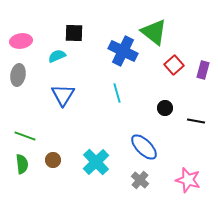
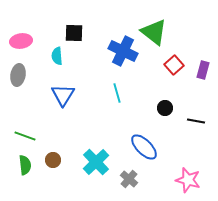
cyan semicircle: rotated 72 degrees counterclockwise
green semicircle: moved 3 px right, 1 px down
gray cross: moved 11 px left, 1 px up
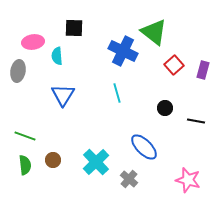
black square: moved 5 px up
pink ellipse: moved 12 px right, 1 px down
gray ellipse: moved 4 px up
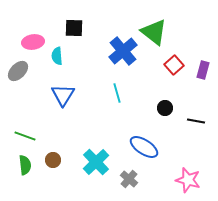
blue cross: rotated 24 degrees clockwise
gray ellipse: rotated 35 degrees clockwise
blue ellipse: rotated 12 degrees counterclockwise
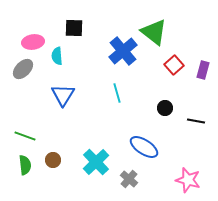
gray ellipse: moved 5 px right, 2 px up
